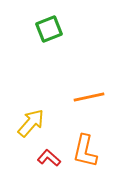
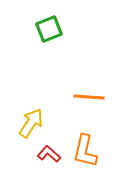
orange line: rotated 16 degrees clockwise
yellow arrow: rotated 8 degrees counterclockwise
red L-shape: moved 4 px up
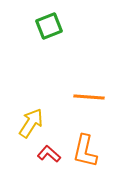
green square: moved 3 px up
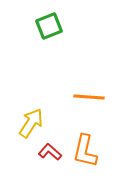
red L-shape: moved 1 px right, 2 px up
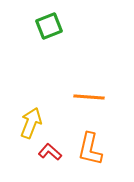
yellow arrow: rotated 12 degrees counterclockwise
orange L-shape: moved 5 px right, 2 px up
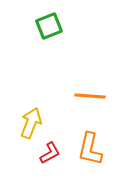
orange line: moved 1 px right, 1 px up
red L-shape: moved 1 px down; rotated 110 degrees clockwise
